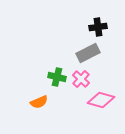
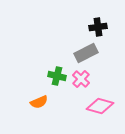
gray rectangle: moved 2 px left
green cross: moved 1 px up
pink diamond: moved 1 px left, 6 px down
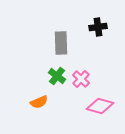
gray rectangle: moved 25 px left, 10 px up; rotated 65 degrees counterclockwise
green cross: rotated 24 degrees clockwise
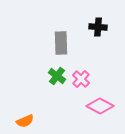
black cross: rotated 12 degrees clockwise
orange semicircle: moved 14 px left, 19 px down
pink diamond: rotated 12 degrees clockwise
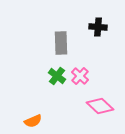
pink cross: moved 1 px left, 3 px up
pink diamond: rotated 16 degrees clockwise
orange semicircle: moved 8 px right
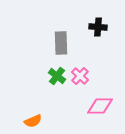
pink diamond: rotated 44 degrees counterclockwise
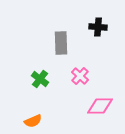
green cross: moved 17 px left, 3 px down
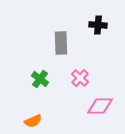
black cross: moved 2 px up
pink cross: moved 2 px down
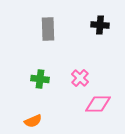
black cross: moved 2 px right
gray rectangle: moved 13 px left, 14 px up
green cross: rotated 30 degrees counterclockwise
pink diamond: moved 2 px left, 2 px up
